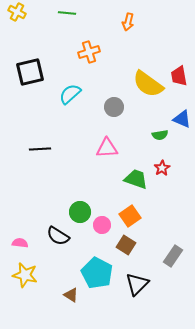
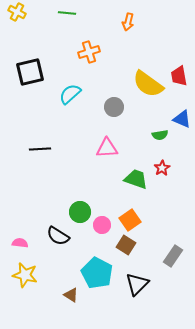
orange square: moved 4 px down
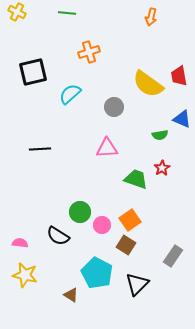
orange arrow: moved 23 px right, 5 px up
black square: moved 3 px right
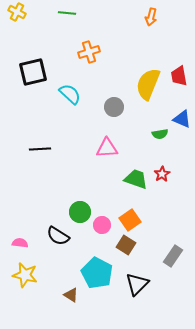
yellow semicircle: rotated 76 degrees clockwise
cyan semicircle: rotated 85 degrees clockwise
green semicircle: moved 1 px up
red star: moved 6 px down
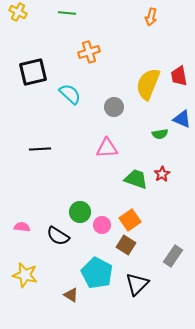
yellow cross: moved 1 px right
pink semicircle: moved 2 px right, 16 px up
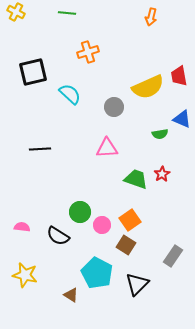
yellow cross: moved 2 px left
orange cross: moved 1 px left
yellow semicircle: moved 3 px down; rotated 136 degrees counterclockwise
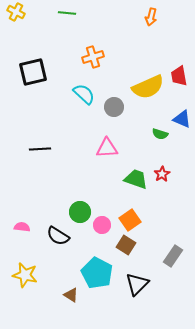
orange cross: moved 5 px right, 5 px down
cyan semicircle: moved 14 px right
green semicircle: rotated 28 degrees clockwise
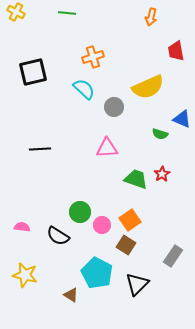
red trapezoid: moved 3 px left, 25 px up
cyan semicircle: moved 5 px up
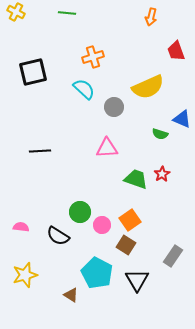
red trapezoid: rotated 10 degrees counterclockwise
black line: moved 2 px down
pink semicircle: moved 1 px left
yellow star: rotated 30 degrees counterclockwise
black triangle: moved 4 px up; rotated 15 degrees counterclockwise
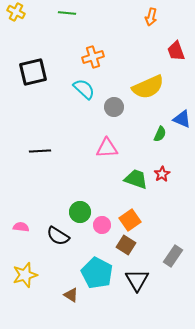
green semicircle: rotated 84 degrees counterclockwise
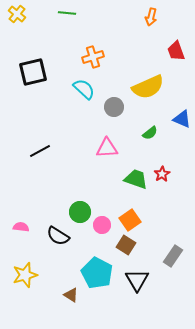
yellow cross: moved 1 px right, 2 px down; rotated 12 degrees clockwise
green semicircle: moved 10 px left, 1 px up; rotated 28 degrees clockwise
black line: rotated 25 degrees counterclockwise
